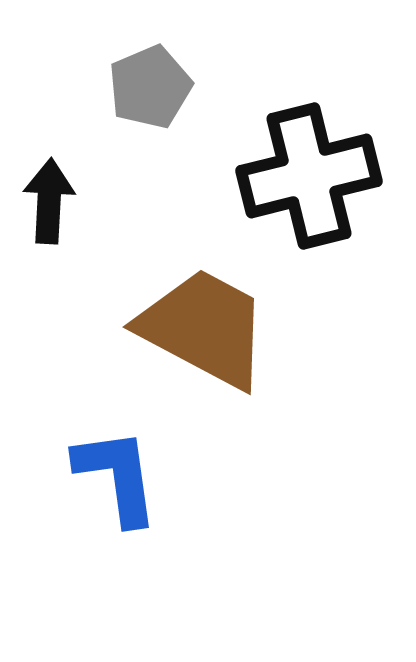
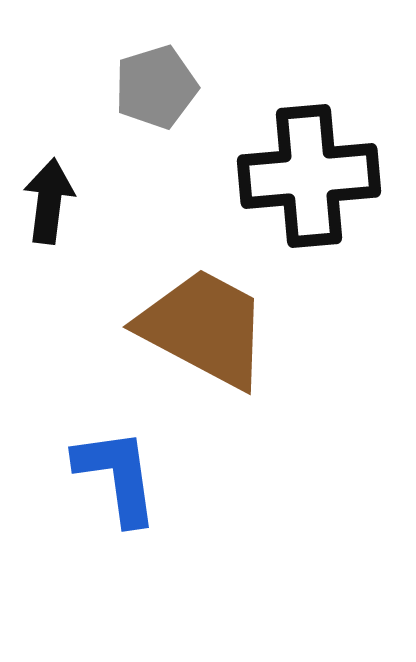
gray pentagon: moved 6 px right; rotated 6 degrees clockwise
black cross: rotated 9 degrees clockwise
black arrow: rotated 4 degrees clockwise
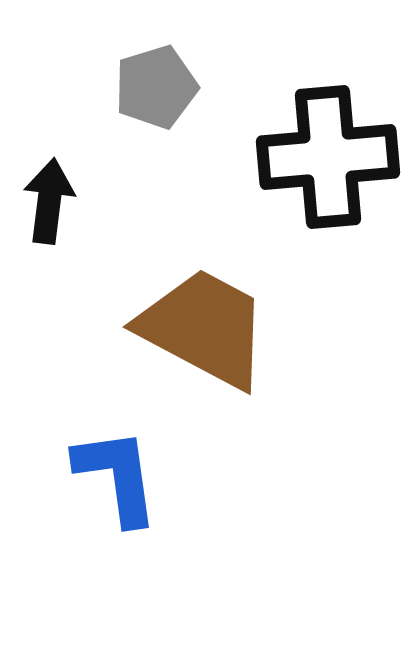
black cross: moved 19 px right, 19 px up
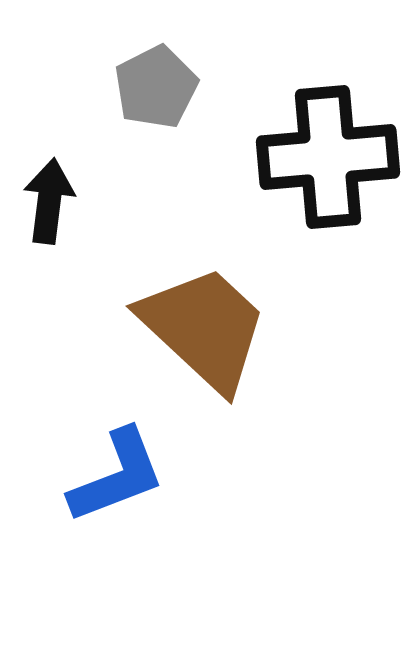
gray pentagon: rotated 10 degrees counterclockwise
brown trapezoid: rotated 15 degrees clockwise
blue L-shape: rotated 77 degrees clockwise
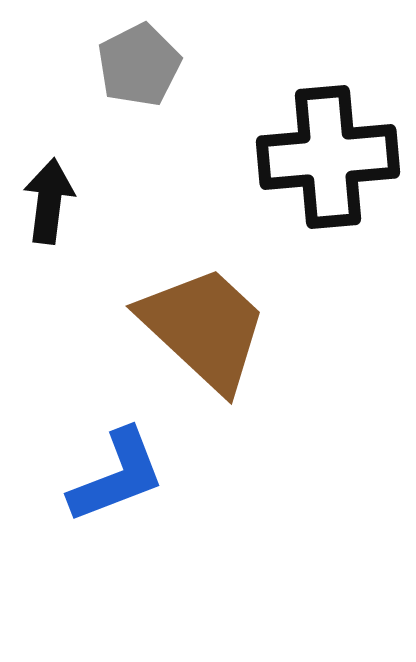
gray pentagon: moved 17 px left, 22 px up
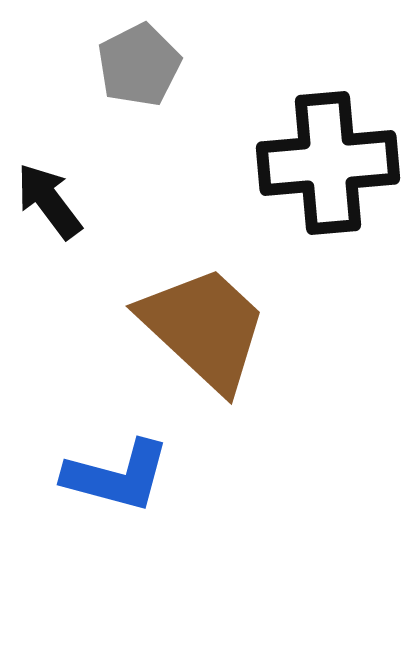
black cross: moved 6 px down
black arrow: rotated 44 degrees counterclockwise
blue L-shape: rotated 36 degrees clockwise
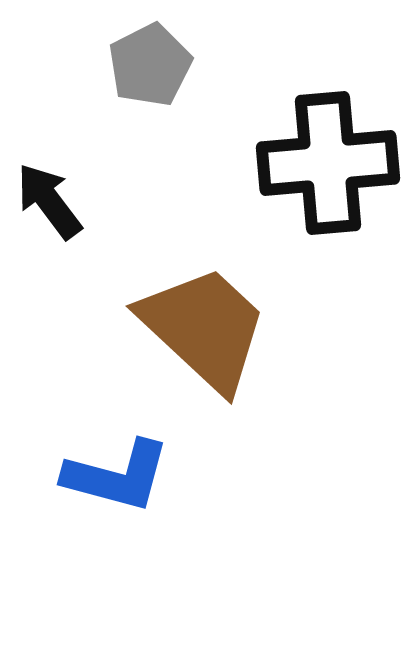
gray pentagon: moved 11 px right
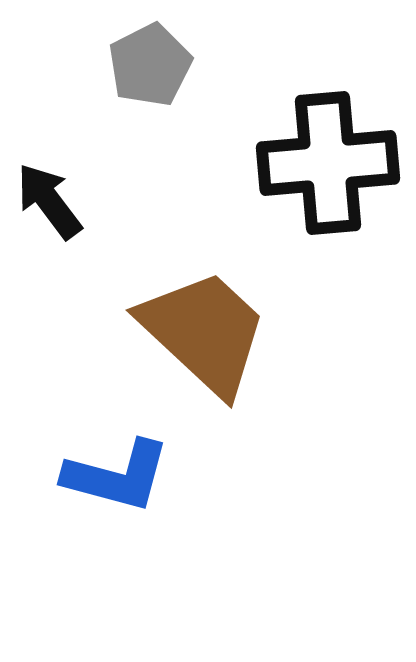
brown trapezoid: moved 4 px down
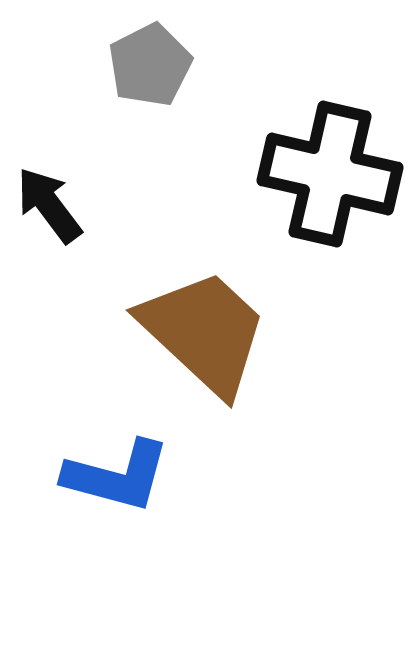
black cross: moved 2 px right, 11 px down; rotated 18 degrees clockwise
black arrow: moved 4 px down
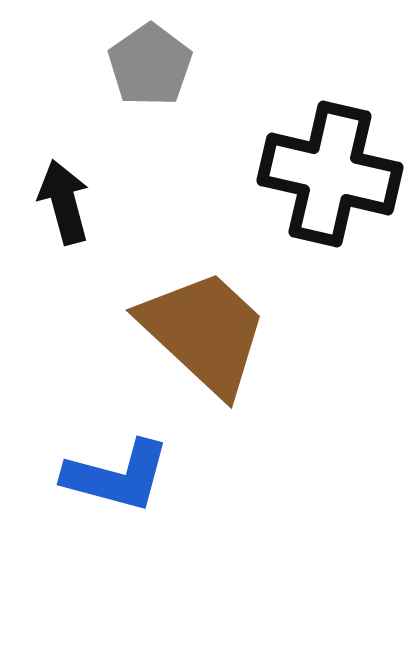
gray pentagon: rotated 8 degrees counterclockwise
black arrow: moved 15 px right, 3 px up; rotated 22 degrees clockwise
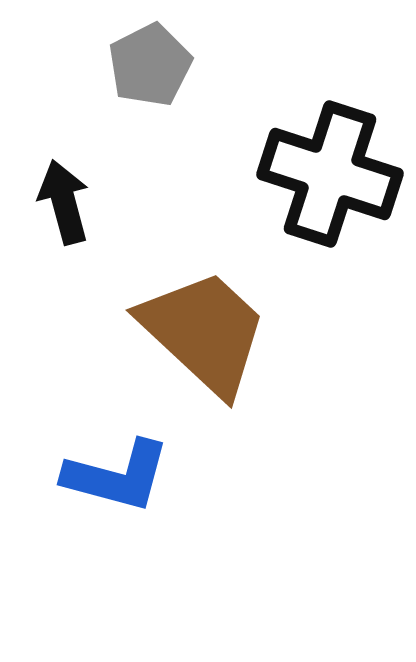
gray pentagon: rotated 8 degrees clockwise
black cross: rotated 5 degrees clockwise
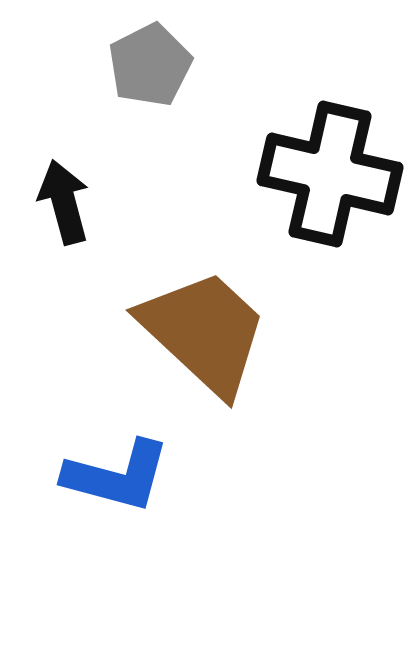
black cross: rotated 5 degrees counterclockwise
